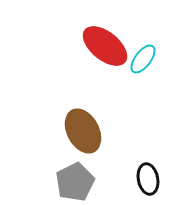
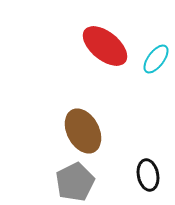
cyan ellipse: moved 13 px right
black ellipse: moved 4 px up
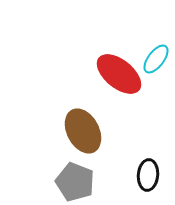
red ellipse: moved 14 px right, 28 px down
black ellipse: rotated 16 degrees clockwise
gray pentagon: rotated 24 degrees counterclockwise
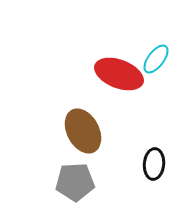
red ellipse: rotated 18 degrees counterclockwise
black ellipse: moved 6 px right, 11 px up
gray pentagon: rotated 24 degrees counterclockwise
